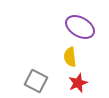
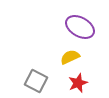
yellow semicircle: rotated 72 degrees clockwise
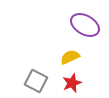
purple ellipse: moved 5 px right, 2 px up
red star: moved 6 px left
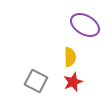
yellow semicircle: rotated 114 degrees clockwise
red star: moved 1 px right, 1 px up
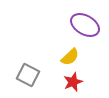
yellow semicircle: rotated 48 degrees clockwise
gray square: moved 8 px left, 6 px up
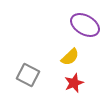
red star: moved 1 px right, 1 px down
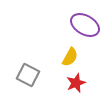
yellow semicircle: rotated 18 degrees counterclockwise
red star: moved 2 px right
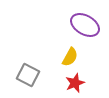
red star: moved 1 px left
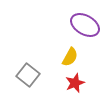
gray square: rotated 10 degrees clockwise
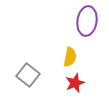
purple ellipse: moved 2 px right, 4 px up; rotated 68 degrees clockwise
yellow semicircle: rotated 18 degrees counterclockwise
